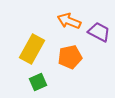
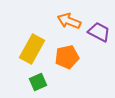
orange pentagon: moved 3 px left
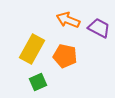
orange arrow: moved 1 px left, 1 px up
purple trapezoid: moved 4 px up
orange pentagon: moved 2 px left, 1 px up; rotated 25 degrees clockwise
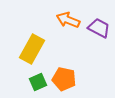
orange pentagon: moved 1 px left, 23 px down
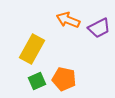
purple trapezoid: rotated 125 degrees clockwise
green square: moved 1 px left, 1 px up
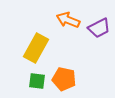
yellow rectangle: moved 4 px right, 1 px up
green square: rotated 30 degrees clockwise
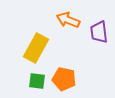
purple trapezoid: moved 4 px down; rotated 110 degrees clockwise
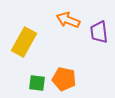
yellow rectangle: moved 12 px left, 6 px up
green square: moved 2 px down
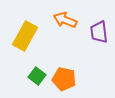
orange arrow: moved 3 px left
yellow rectangle: moved 1 px right, 6 px up
green square: moved 7 px up; rotated 30 degrees clockwise
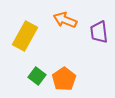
orange pentagon: rotated 25 degrees clockwise
